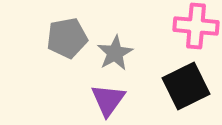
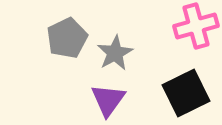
pink cross: rotated 21 degrees counterclockwise
gray pentagon: rotated 15 degrees counterclockwise
black square: moved 7 px down
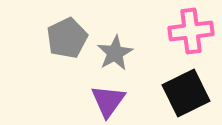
pink cross: moved 5 px left, 5 px down; rotated 9 degrees clockwise
purple triangle: moved 1 px down
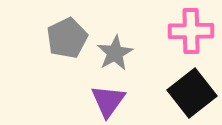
pink cross: rotated 6 degrees clockwise
black square: moved 6 px right; rotated 12 degrees counterclockwise
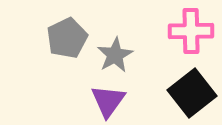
gray star: moved 2 px down
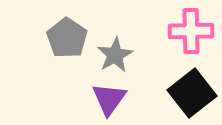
gray pentagon: rotated 12 degrees counterclockwise
purple triangle: moved 1 px right, 2 px up
